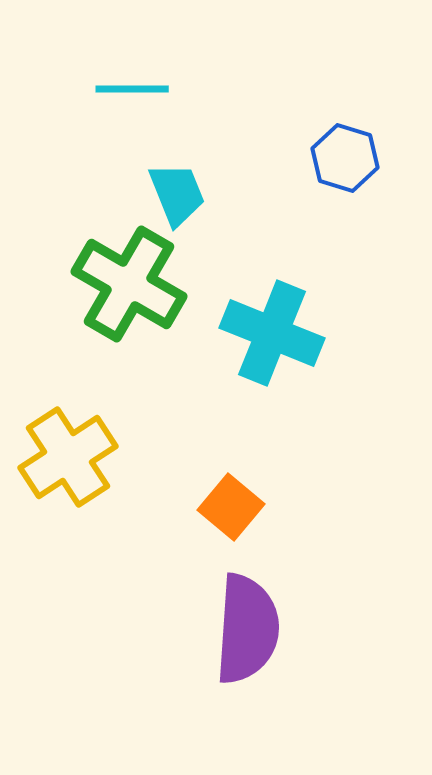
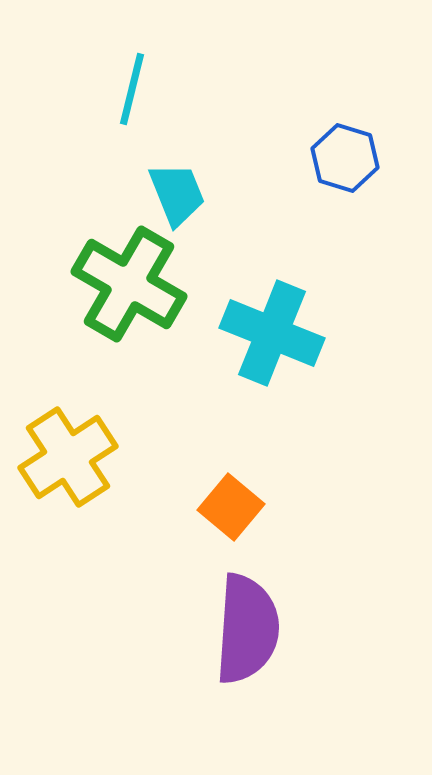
cyan line: rotated 76 degrees counterclockwise
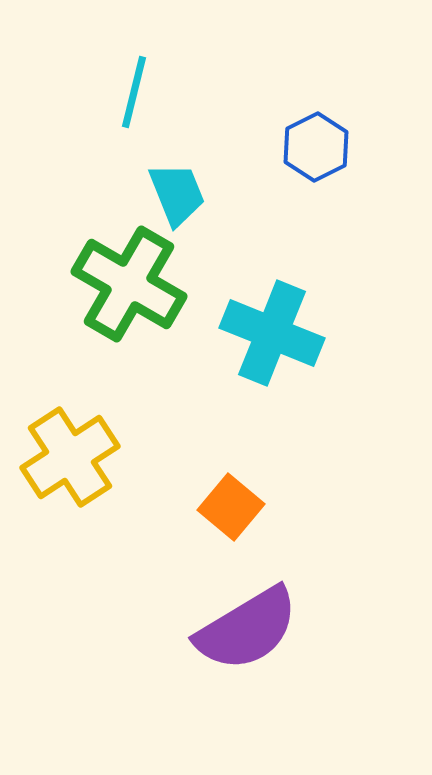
cyan line: moved 2 px right, 3 px down
blue hexagon: moved 29 px left, 11 px up; rotated 16 degrees clockwise
yellow cross: moved 2 px right
purple semicircle: rotated 55 degrees clockwise
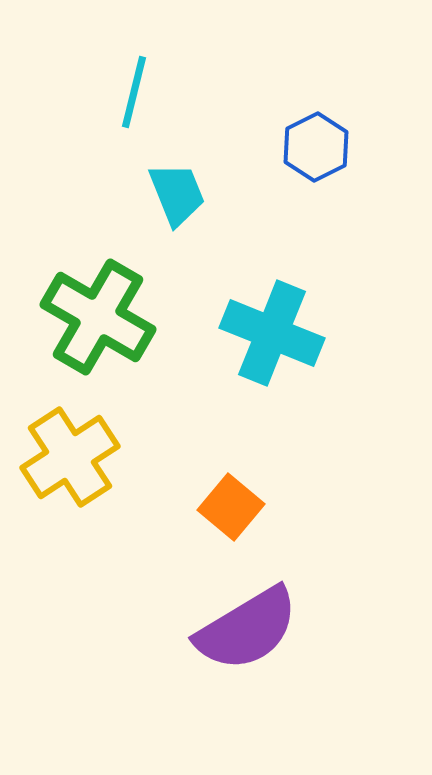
green cross: moved 31 px left, 33 px down
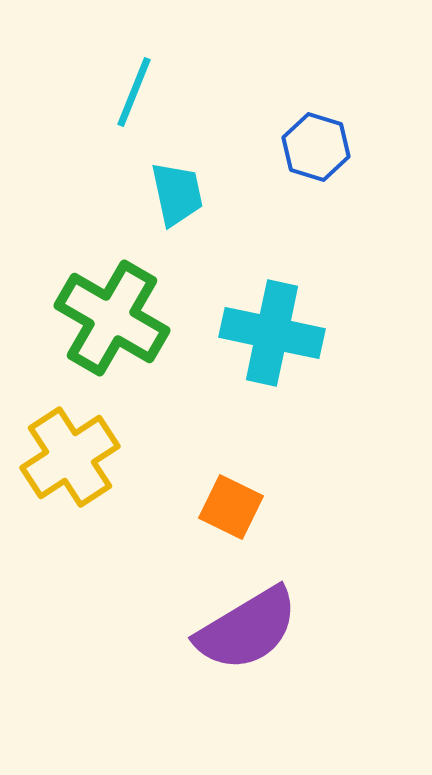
cyan line: rotated 8 degrees clockwise
blue hexagon: rotated 16 degrees counterclockwise
cyan trapezoid: rotated 10 degrees clockwise
green cross: moved 14 px right, 1 px down
cyan cross: rotated 10 degrees counterclockwise
orange square: rotated 14 degrees counterclockwise
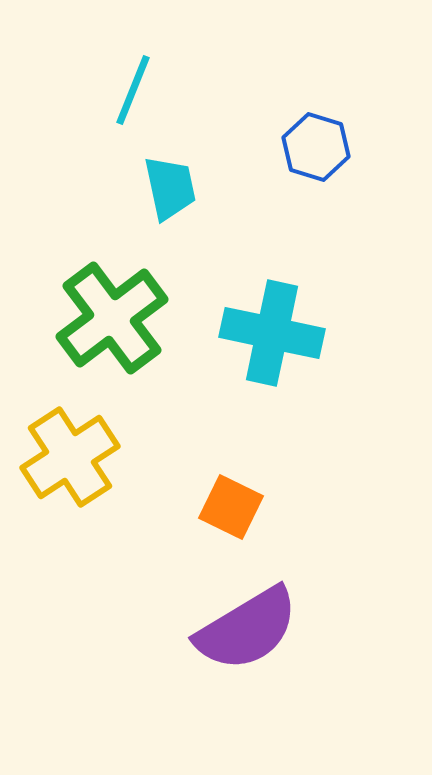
cyan line: moved 1 px left, 2 px up
cyan trapezoid: moved 7 px left, 6 px up
green cross: rotated 23 degrees clockwise
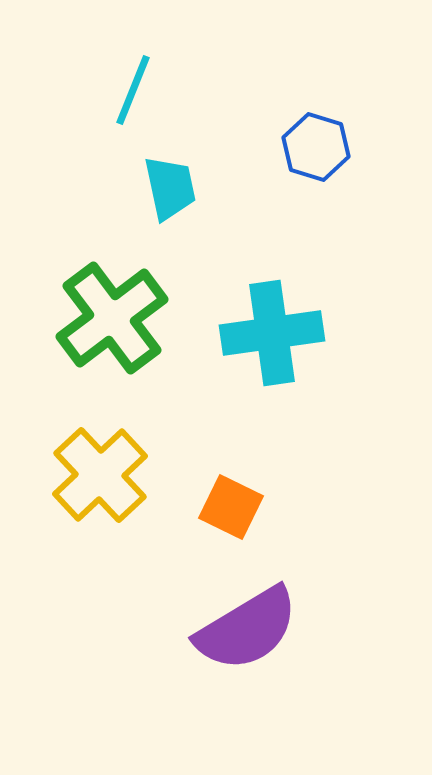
cyan cross: rotated 20 degrees counterclockwise
yellow cross: moved 30 px right, 18 px down; rotated 10 degrees counterclockwise
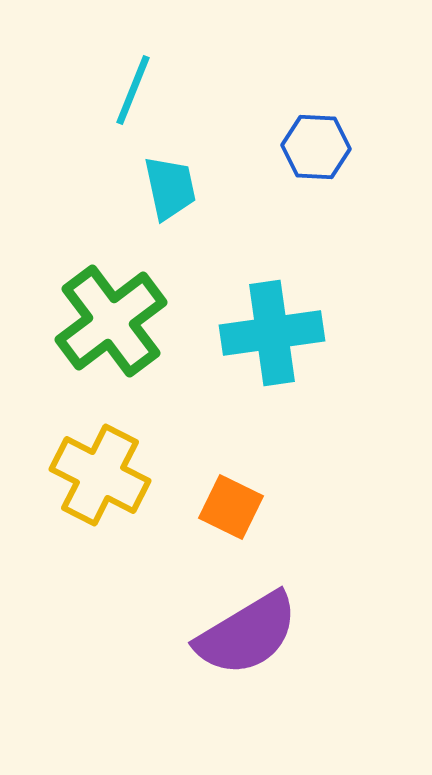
blue hexagon: rotated 14 degrees counterclockwise
green cross: moved 1 px left, 3 px down
yellow cross: rotated 20 degrees counterclockwise
purple semicircle: moved 5 px down
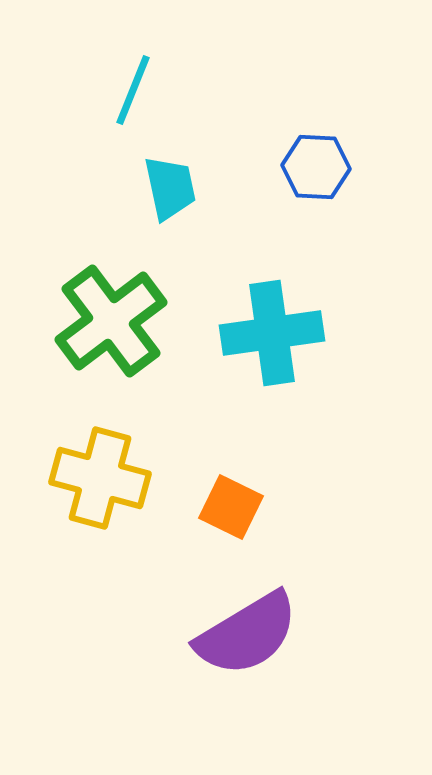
blue hexagon: moved 20 px down
yellow cross: moved 3 px down; rotated 12 degrees counterclockwise
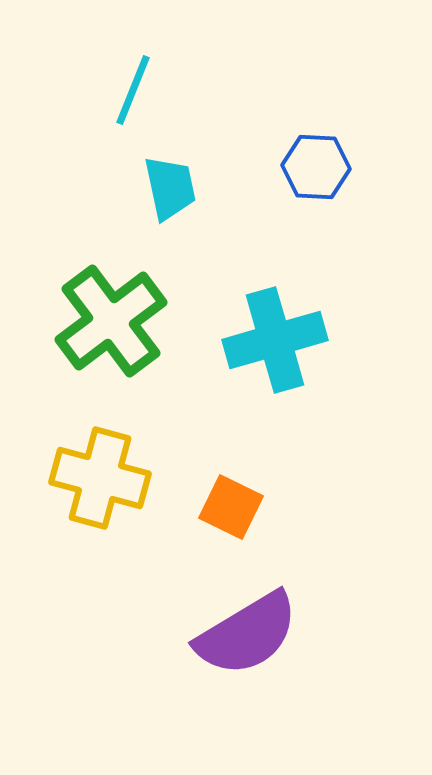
cyan cross: moved 3 px right, 7 px down; rotated 8 degrees counterclockwise
